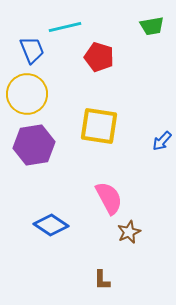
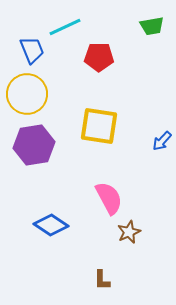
cyan line: rotated 12 degrees counterclockwise
red pentagon: rotated 16 degrees counterclockwise
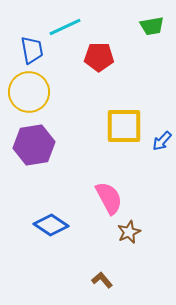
blue trapezoid: rotated 12 degrees clockwise
yellow circle: moved 2 px right, 2 px up
yellow square: moved 25 px right; rotated 9 degrees counterclockwise
brown L-shape: rotated 140 degrees clockwise
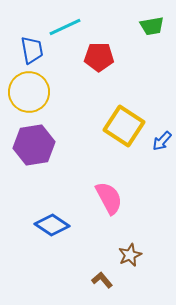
yellow square: rotated 33 degrees clockwise
blue diamond: moved 1 px right
brown star: moved 1 px right, 23 px down
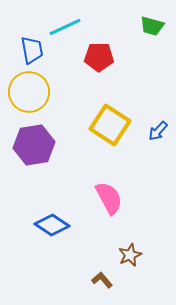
green trapezoid: rotated 25 degrees clockwise
yellow square: moved 14 px left, 1 px up
blue arrow: moved 4 px left, 10 px up
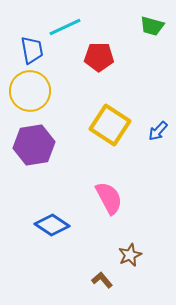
yellow circle: moved 1 px right, 1 px up
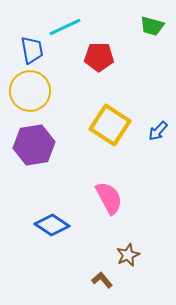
brown star: moved 2 px left
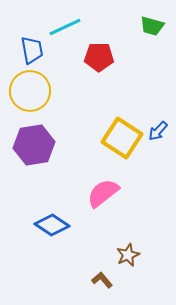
yellow square: moved 12 px right, 13 px down
pink semicircle: moved 6 px left, 5 px up; rotated 100 degrees counterclockwise
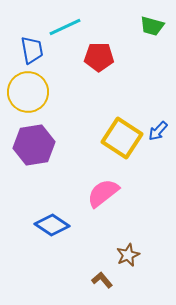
yellow circle: moved 2 px left, 1 px down
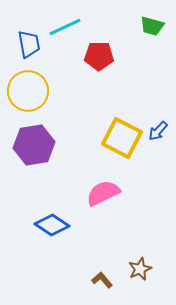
blue trapezoid: moved 3 px left, 6 px up
red pentagon: moved 1 px up
yellow circle: moved 1 px up
yellow square: rotated 6 degrees counterclockwise
pink semicircle: rotated 12 degrees clockwise
brown star: moved 12 px right, 14 px down
